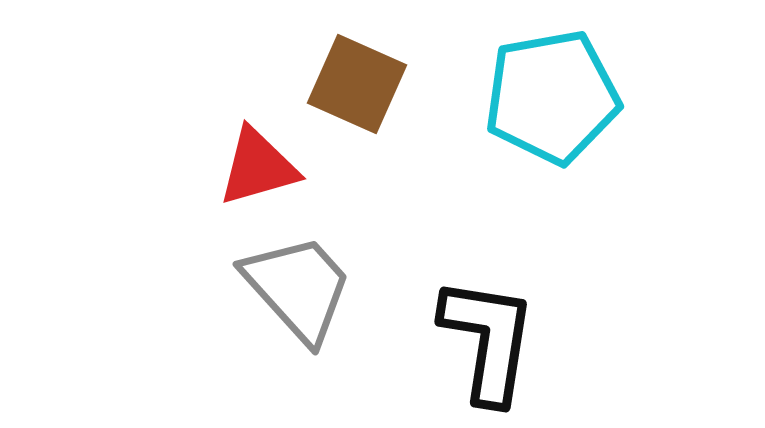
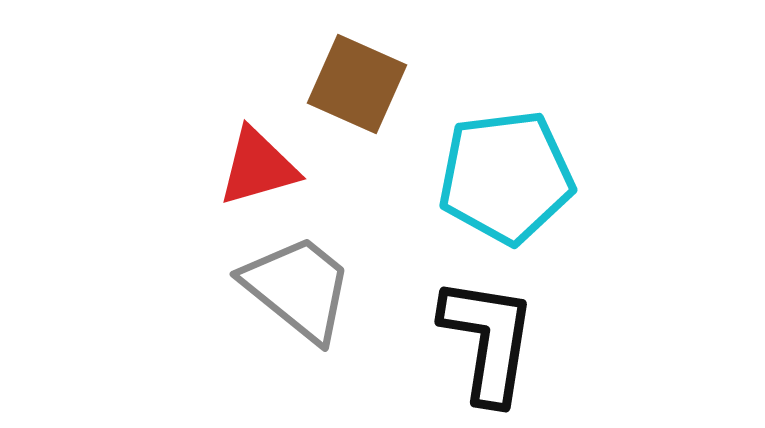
cyan pentagon: moved 46 px left, 80 px down; rotated 3 degrees clockwise
gray trapezoid: rotated 9 degrees counterclockwise
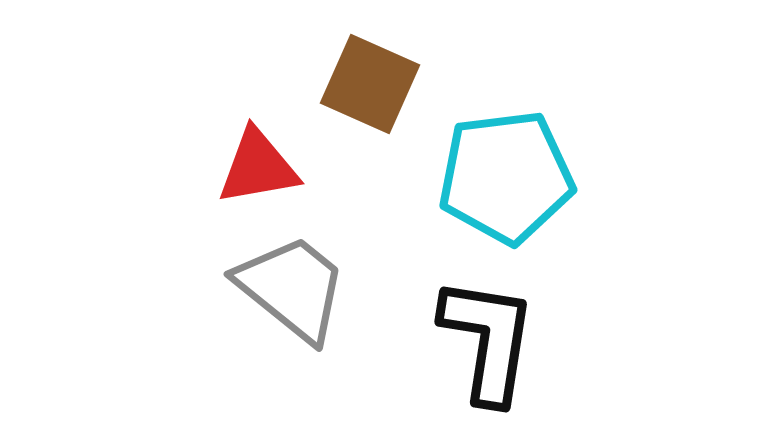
brown square: moved 13 px right
red triangle: rotated 6 degrees clockwise
gray trapezoid: moved 6 px left
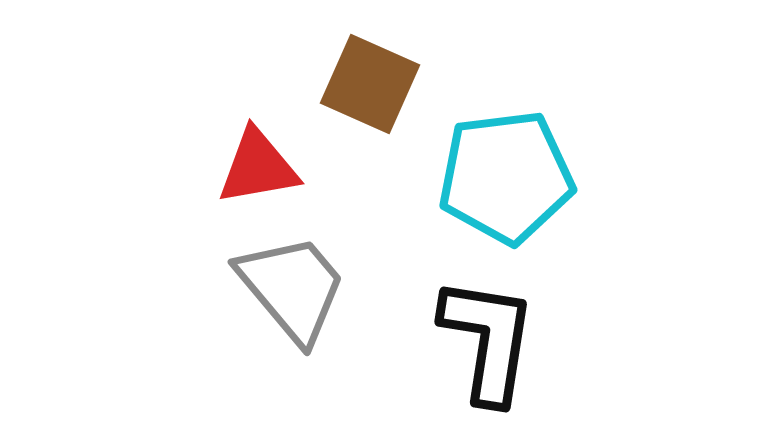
gray trapezoid: rotated 11 degrees clockwise
